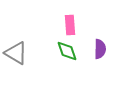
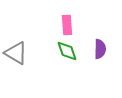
pink rectangle: moved 3 px left
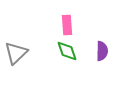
purple semicircle: moved 2 px right, 2 px down
gray triangle: rotated 45 degrees clockwise
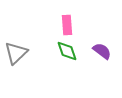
purple semicircle: rotated 54 degrees counterclockwise
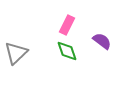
pink rectangle: rotated 30 degrees clockwise
purple semicircle: moved 10 px up
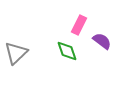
pink rectangle: moved 12 px right
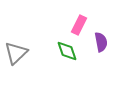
purple semicircle: moved 1 px left, 1 px down; rotated 42 degrees clockwise
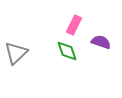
pink rectangle: moved 5 px left
purple semicircle: rotated 60 degrees counterclockwise
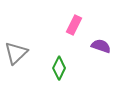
purple semicircle: moved 4 px down
green diamond: moved 8 px left, 17 px down; rotated 45 degrees clockwise
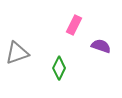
gray triangle: moved 1 px right; rotated 25 degrees clockwise
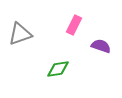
gray triangle: moved 3 px right, 19 px up
green diamond: moved 1 px left, 1 px down; rotated 55 degrees clockwise
